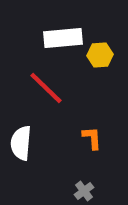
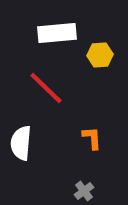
white rectangle: moved 6 px left, 5 px up
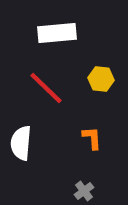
yellow hexagon: moved 1 px right, 24 px down; rotated 10 degrees clockwise
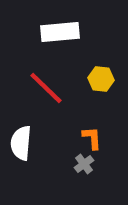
white rectangle: moved 3 px right, 1 px up
gray cross: moved 27 px up
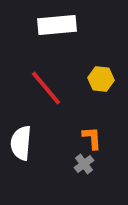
white rectangle: moved 3 px left, 7 px up
red line: rotated 6 degrees clockwise
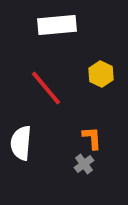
yellow hexagon: moved 5 px up; rotated 20 degrees clockwise
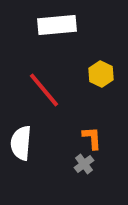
red line: moved 2 px left, 2 px down
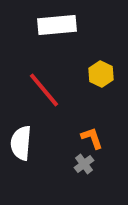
orange L-shape: rotated 15 degrees counterclockwise
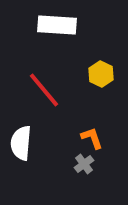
white rectangle: rotated 9 degrees clockwise
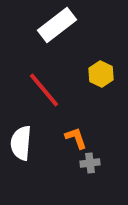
white rectangle: rotated 42 degrees counterclockwise
orange L-shape: moved 16 px left
gray cross: moved 6 px right, 1 px up; rotated 30 degrees clockwise
